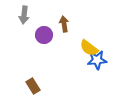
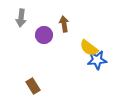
gray arrow: moved 3 px left, 3 px down
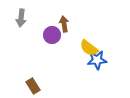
purple circle: moved 8 px right
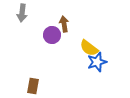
gray arrow: moved 1 px right, 5 px up
blue star: moved 2 px down; rotated 12 degrees counterclockwise
brown rectangle: rotated 42 degrees clockwise
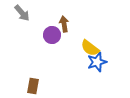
gray arrow: rotated 48 degrees counterclockwise
yellow semicircle: moved 1 px right
